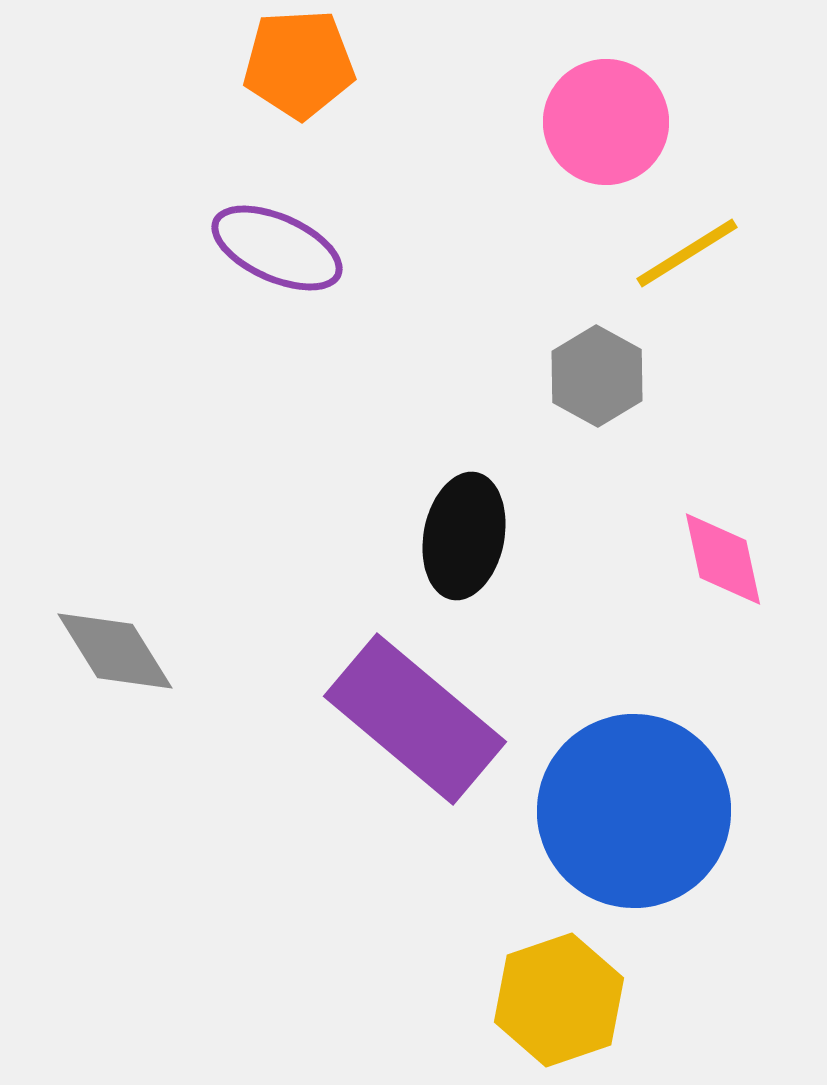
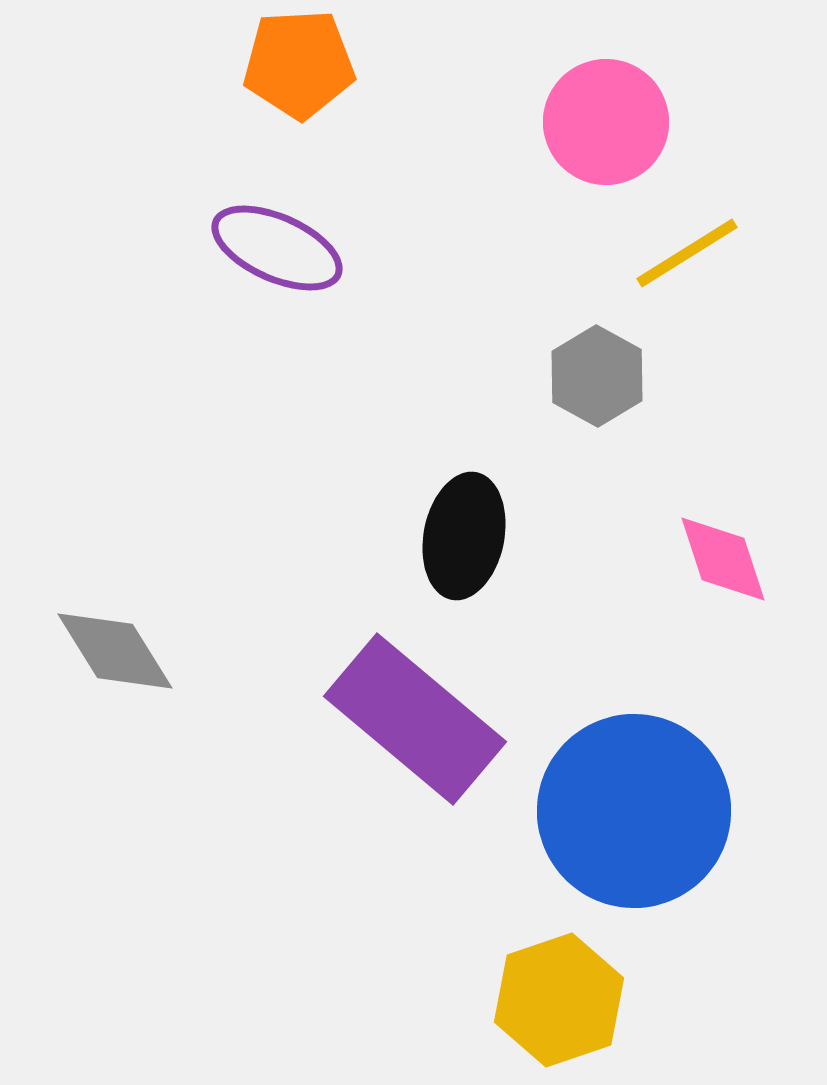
pink diamond: rotated 6 degrees counterclockwise
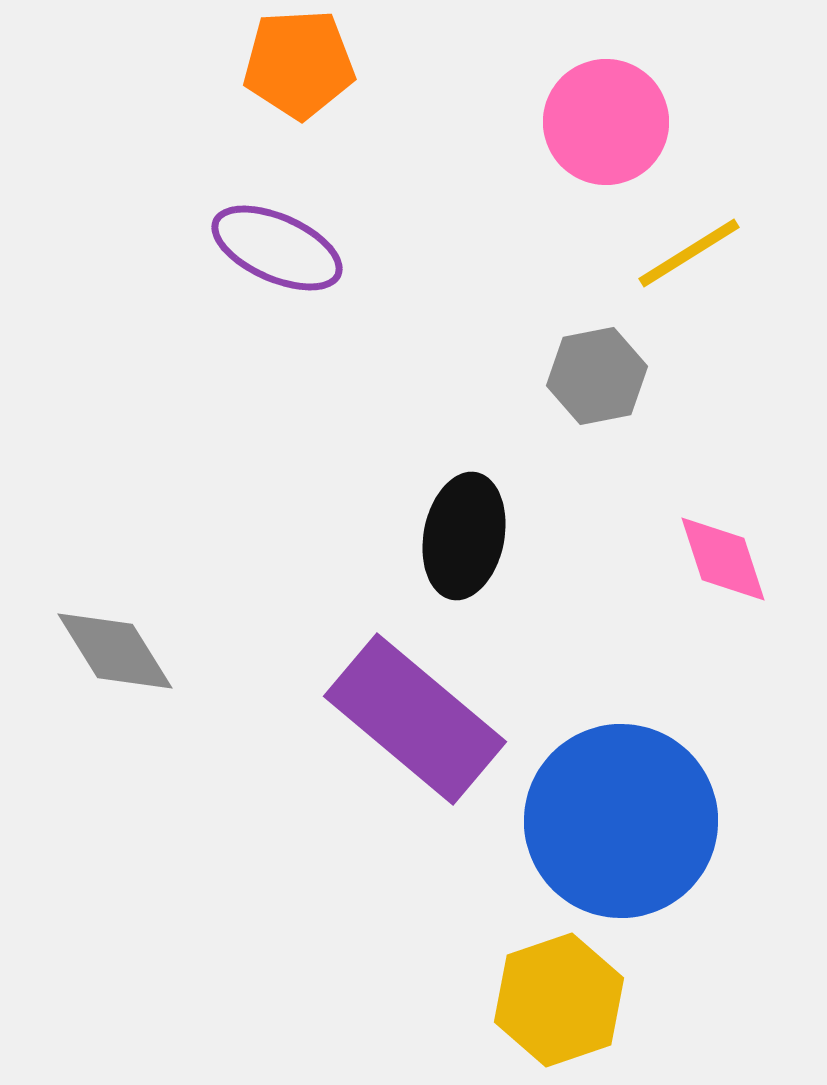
yellow line: moved 2 px right
gray hexagon: rotated 20 degrees clockwise
blue circle: moved 13 px left, 10 px down
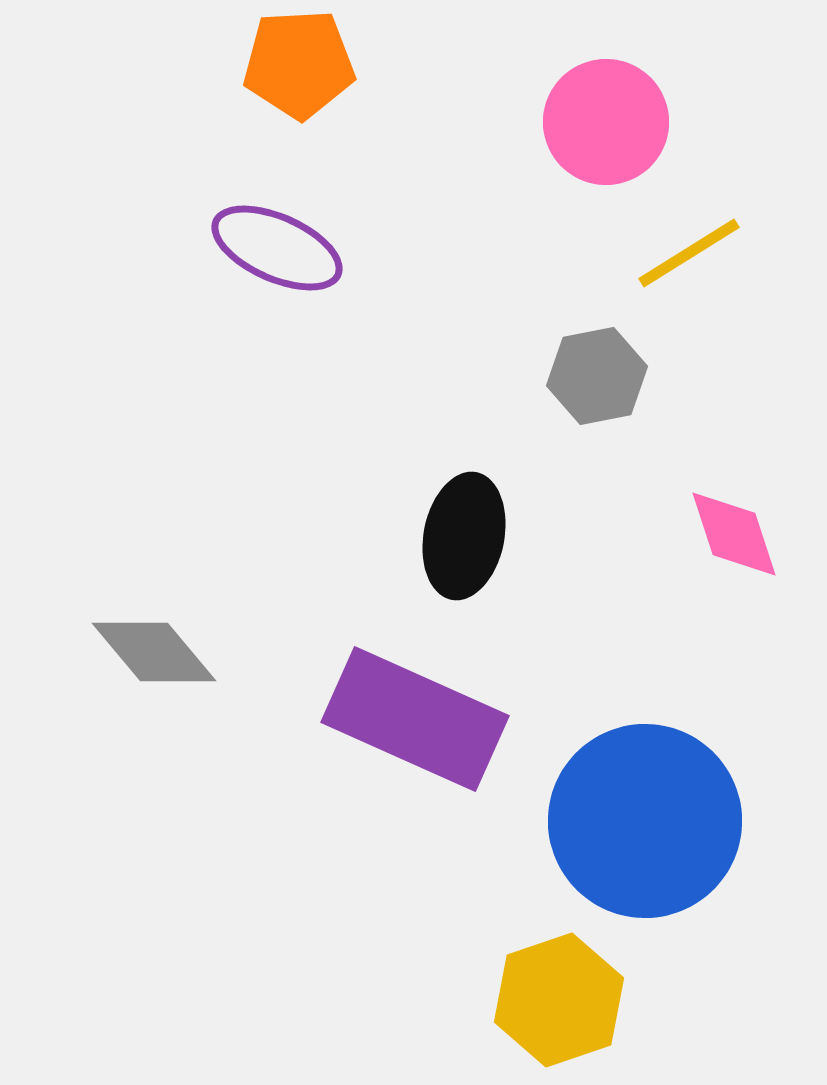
pink diamond: moved 11 px right, 25 px up
gray diamond: moved 39 px right, 1 px down; rotated 8 degrees counterclockwise
purple rectangle: rotated 16 degrees counterclockwise
blue circle: moved 24 px right
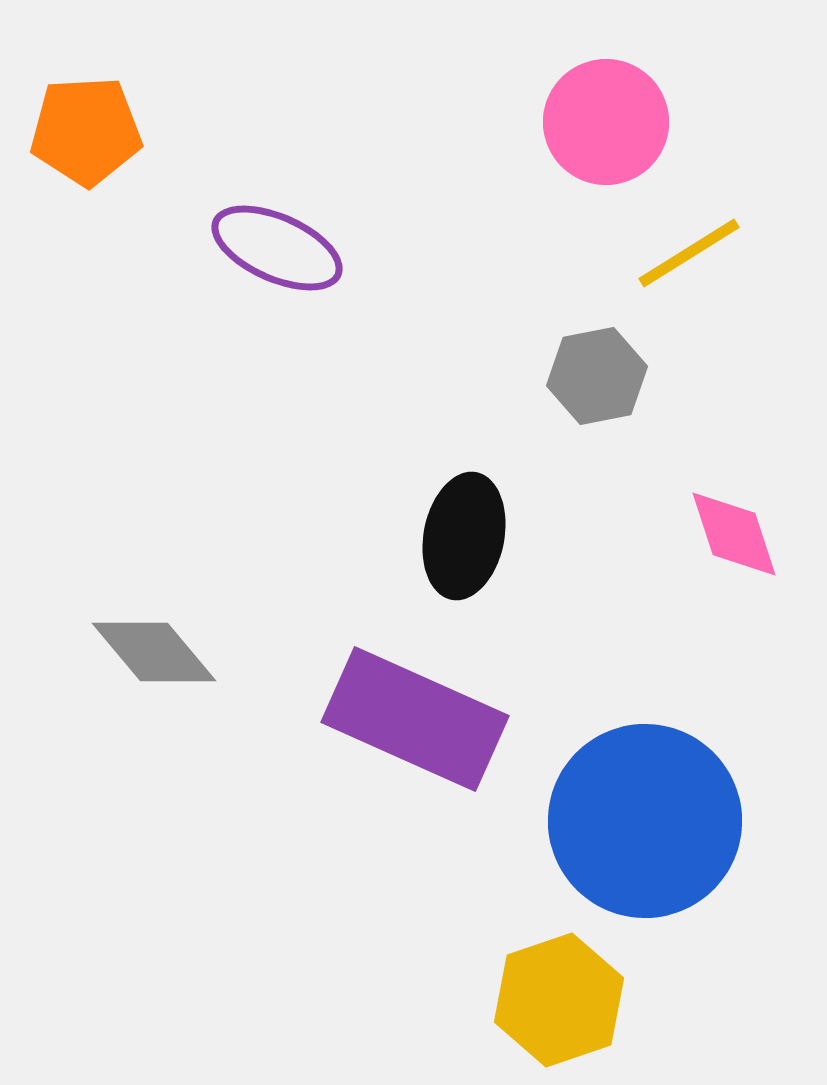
orange pentagon: moved 213 px left, 67 px down
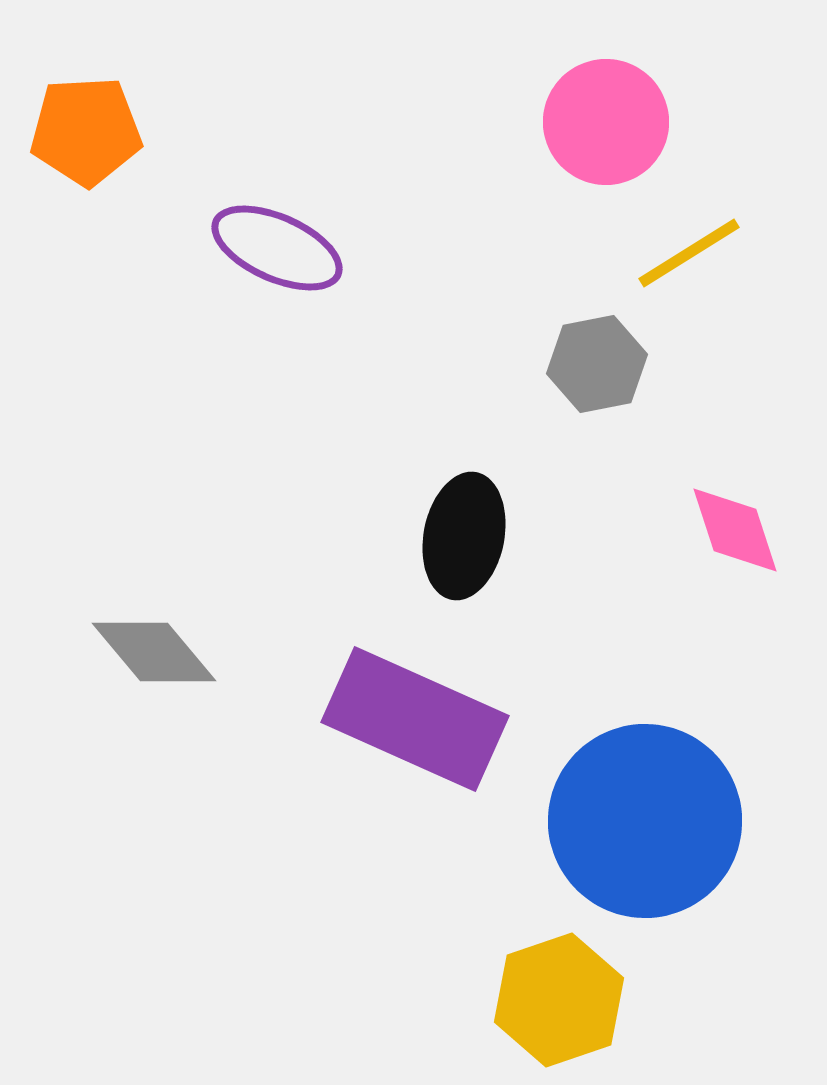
gray hexagon: moved 12 px up
pink diamond: moved 1 px right, 4 px up
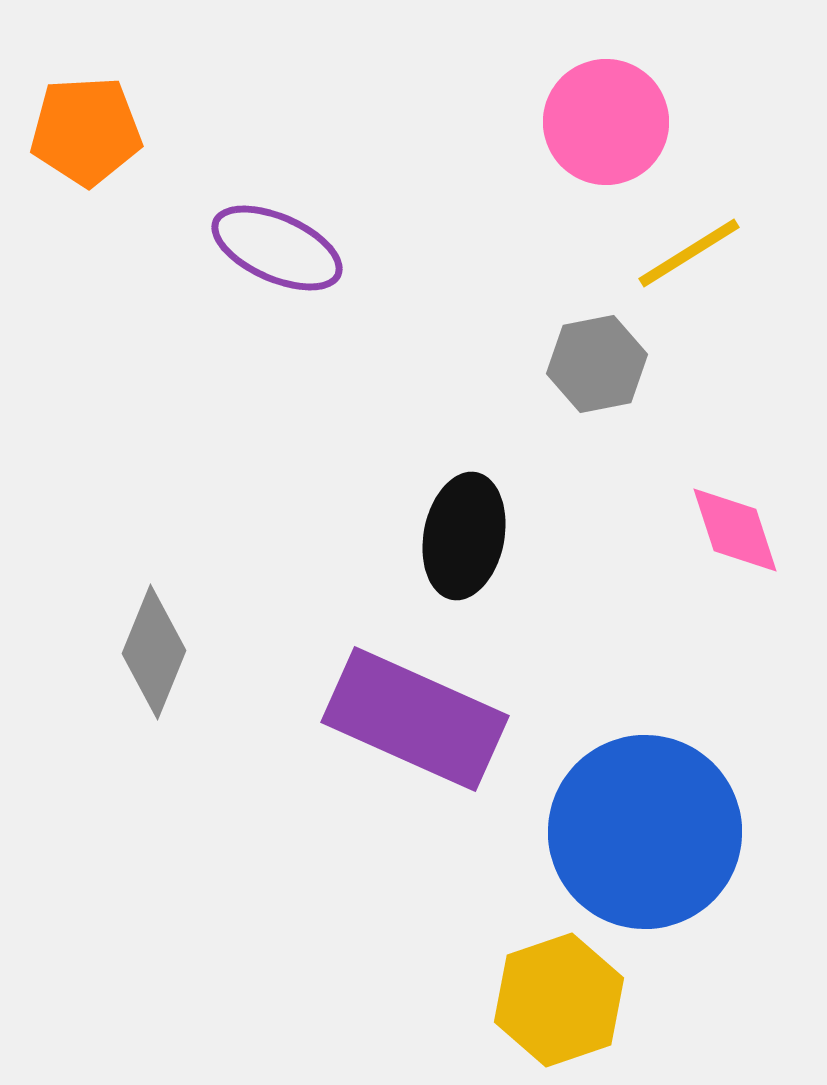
gray diamond: rotated 62 degrees clockwise
blue circle: moved 11 px down
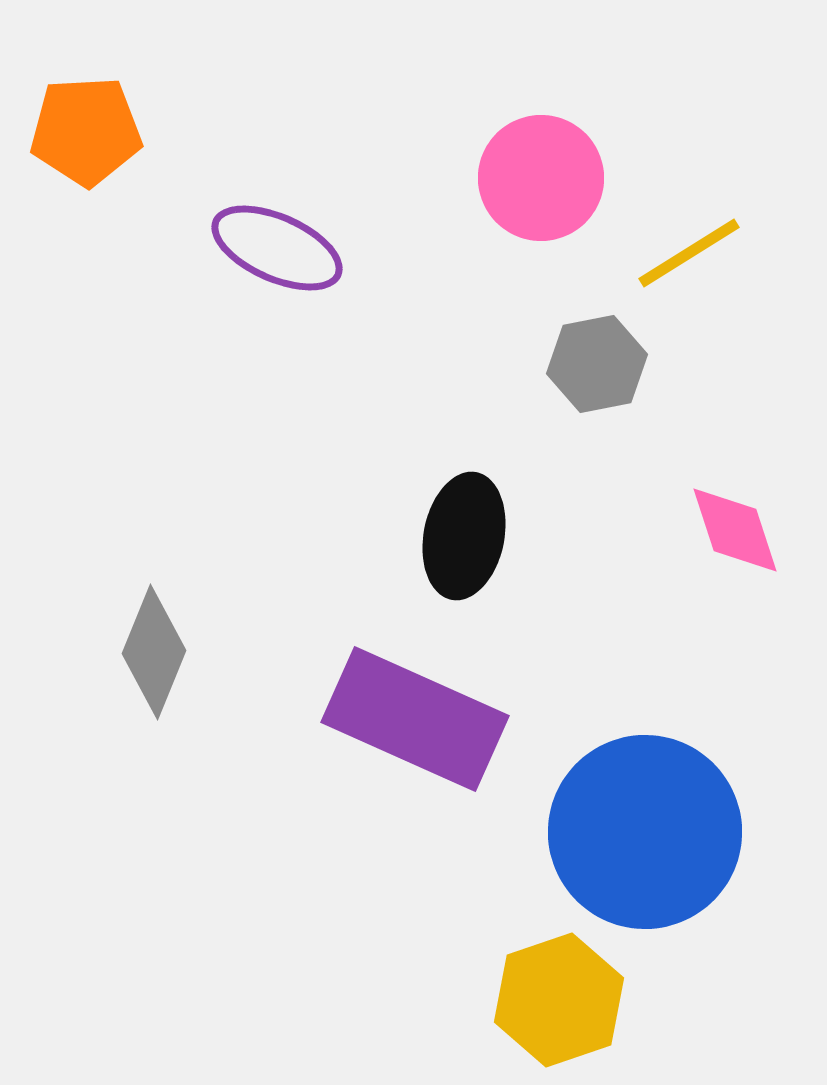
pink circle: moved 65 px left, 56 px down
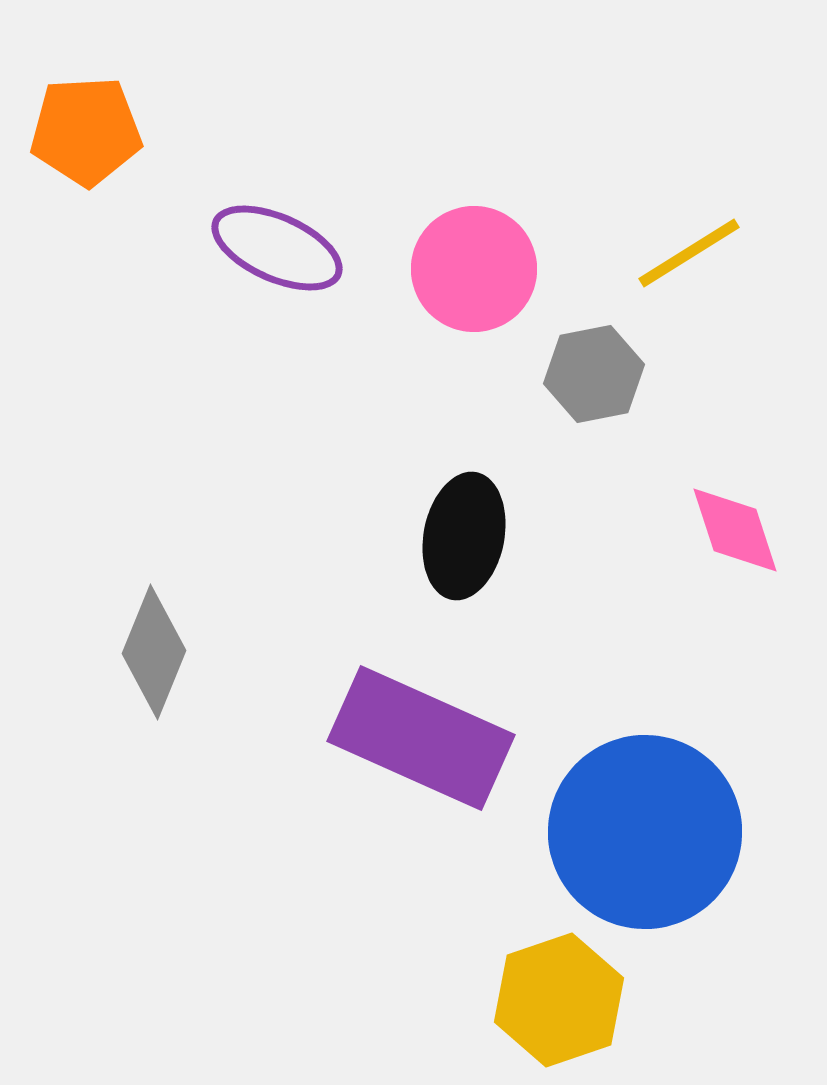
pink circle: moved 67 px left, 91 px down
gray hexagon: moved 3 px left, 10 px down
purple rectangle: moved 6 px right, 19 px down
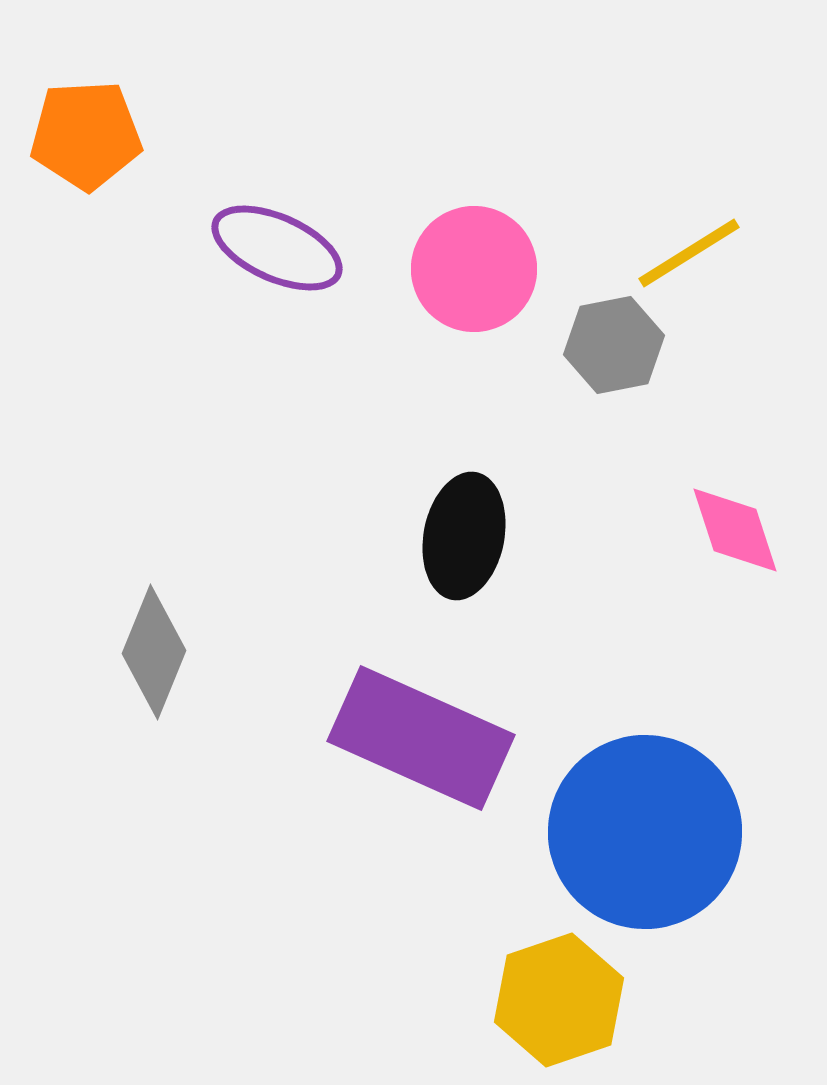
orange pentagon: moved 4 px down
gray hexagon: moved 20 px right, 29 px up
